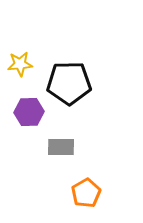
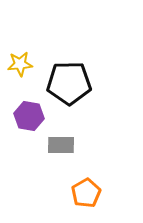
purple hexagon: moved 4 px down; rotated 12 degrees clockwise
gray rectangle: moved 2 px up
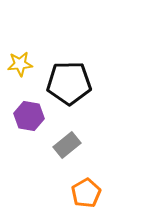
gray rectangle: moved 6 px right; rotated 40 degrees counterclockwise
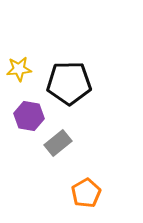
yellow star: moved 1 px left, 5 px down
gray rectangle: moved 9 px left, 2 px up
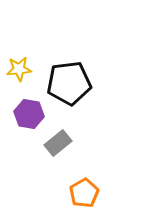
black pentagon: rotated 6 degrees counterclockwise
purple hexagon: moved 2 px up
orange pentagon: moved 2 px left
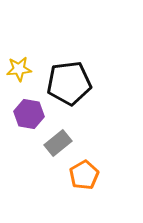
orange pentagon: moved 18 px up
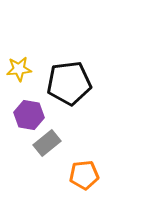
purple hexagon: moved 1 px down
gray rectangle: moved 11 px left
orange pentagon: rotated 24 degrees clockwise
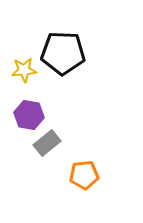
yellow star: moved 5 px right, 1 px down
black pentagon: moved 6 px left, 30 px up; rotated 9 degrees clockwise
